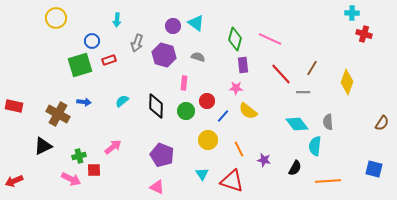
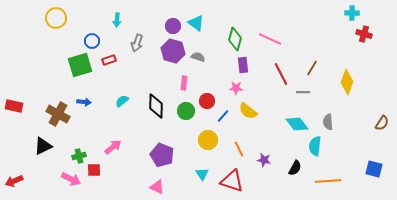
purple hexagon at (164, 55): moved 9 px right, 4 px up
red line at (281, 74): rotated 15 degrees clockwise
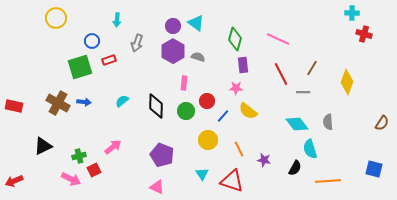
pink line at (270, 39): moved 8 px right
purple hexagon at (173, 51): rotated 15 degrees clockwise
green square at (80, 65): moved 2 px down
brown cross at (58, 114): moved 11 px up
cyan semicircle at (315, 146): moved 5 px left, 3 px down; rotated 24 degrees counterclockwise
red square at (94, 170): rotated 24 degrees counterclockwise
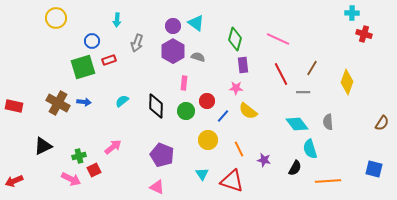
green square at (80, 67): moved 3 px right
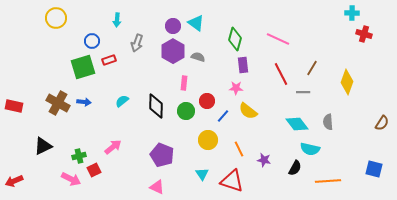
cyan semicircle at (310, 149): rotated 60 degrees counterclockwise
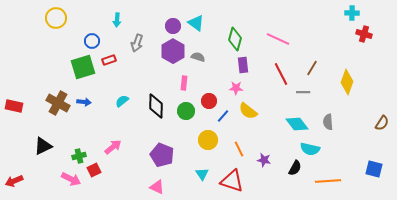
red circle at (207, 101): moved 2 px right
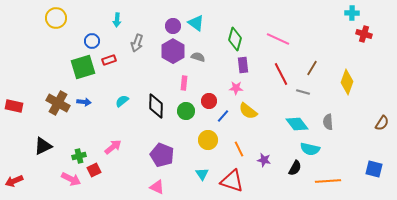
gray line at (303, 92): rotated 16 degrees clockwise
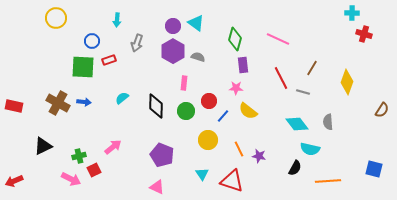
green square at (83, 67): rotated 20 degrees clockwise
red line at (281, 74): moved 4 px down
cyan semicircle at (122, 101): moved 3 px up
brown semicircle at (382, 123): moved 13 px up
purple star at (264, 160): moved 5 px left, 4 px up
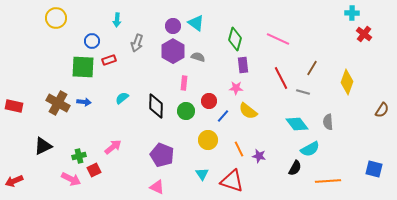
red cross at (364, 34): rotated 21 degrees clockwise
cyan semicircle at (310, 149): rotated 42 degrees counterclockwise
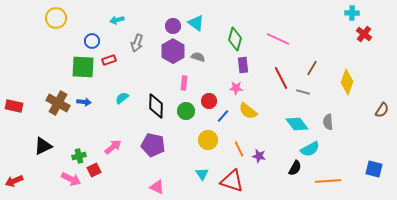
cyan arrow at (117, 20): rotated 72 degrees clockwise
purple pentagon at (162, 155): moved 9 px left, 10 px up; rotated 10 degrees counterclockwise
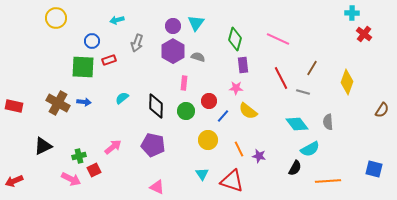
cyan triangle at (196, 23): rotated 30 degrees clockwise
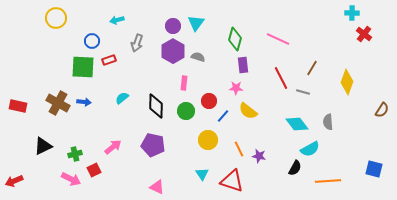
red rectangle at (14, 106): moved 4 px right
green cross at (79, 156): moved 4 px left, 2 px up
